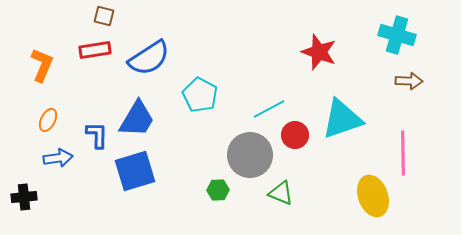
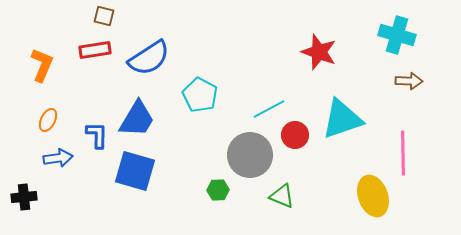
blue square: rotated 33 degrees clockwise
green triangle: moved 1 px right, 3 px down
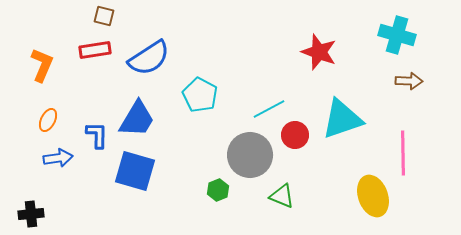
green hexagon: rotated 20 degrees counterclockwise
black cross: moved 7 px right, 17 px down
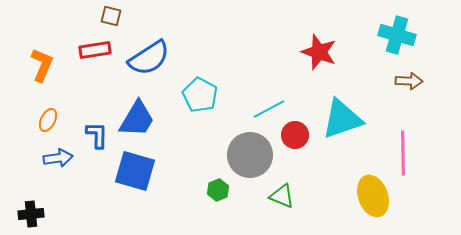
brown square: moved 7 px right
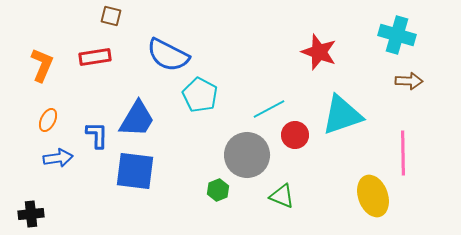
red rectangle: moved 7 px down
blue semicircle: moved 19 px right, 3 px up; rotated 60 degrees clockwise
cyan triangle: moved 4 px up
gray circle: moved 3 px left
blue square: rotated 9 degrees counterclockwise
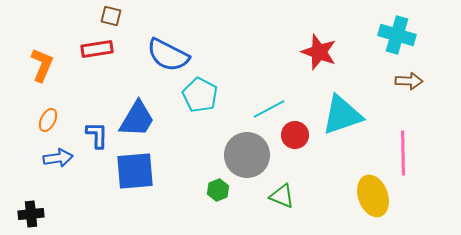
red rectangle: moved 2 px right, 8 px up
blue square: rotated 12 degrees counterclockwise
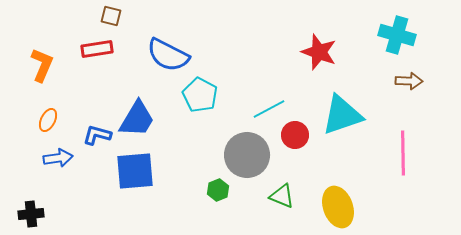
blue L-shape: rotated 76 degrees counterclockwise
yellow ellipse: moved 35 px left, 11 px down
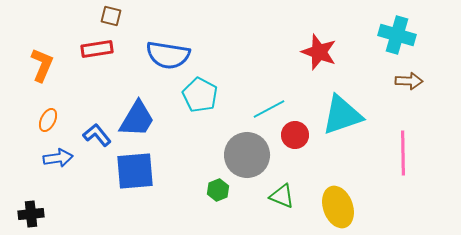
blue semicircle: rotated 18 degrees counterclockwise
blue L-shape: rotated 36 degrees clockwise
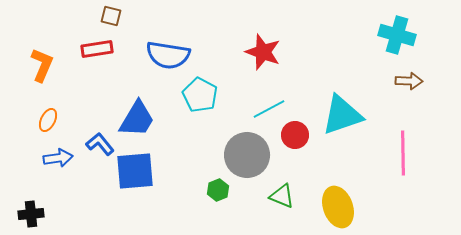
red star: moved 56 px left
blue L-shape: moved 3 px right, 9 px down
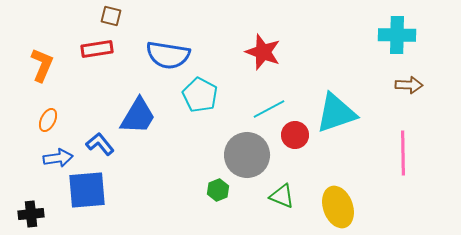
cyan cross: rotated 15 degrees counterclockwise
brown arrow: moved 4 px down
cyan triangle: moved 6 px left, 2 px up
blue trapezoid: moved 1 px right, 3 px up
blue square: moved 48 px left, 19 px down
